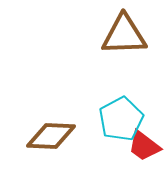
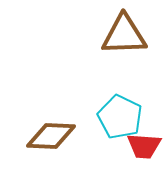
cyan pentagon: moved 1 px left, 2 px up; rotated 18 degrees counterclockwise
red trapezoid: rotated 33 degrees counterclockwise
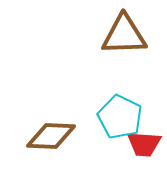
red trapezoid: moved 2 px up
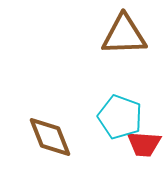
cyan pentagon: rotated 6 degrees counterclockwise
brown diamond: moved 1 px left, 1 px down; rotated 66 degrees clockwise
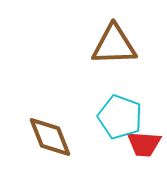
brown triangle: moved 10 px left, 10 px down
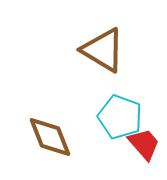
brown triangle: moved 11 px left, 5 px down; rotated 33 degrees clockwise
red trapezoid: rotated 135 degrees counterclockwise
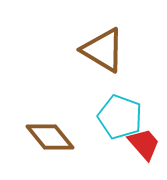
brown diamond: rotated 18 degrees counterclockwise
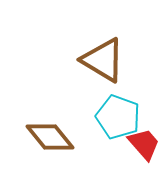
brown triangle: moved 10 px down
cyan pentagon: moved 2 px left
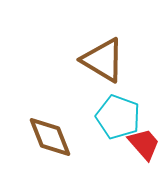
brown diamond: rotated 18 degrees clockwise
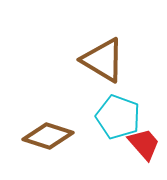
brown diamond: moved 2 px left, 1 px up; rotated 51 degrees counterclockwise
